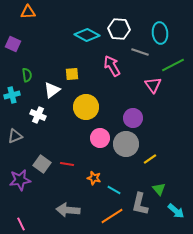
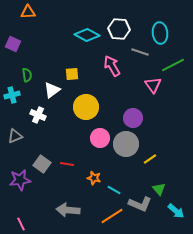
gray L-shape: rotated 80 degrees counterclockwise
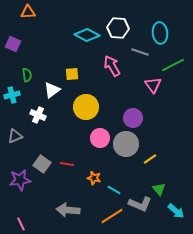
white hexagon: moved 1 px left, 1 px up
